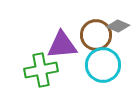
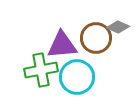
gray diamond: moved 1 px down
brown circle: moved 3 px down
cyan circle: moved 26 px left, 12 px down
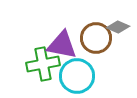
purple triangle: rotated 16 degrees clockwise
green cross: moved 2 px right, 6 px up
cyan circle: moved 1 px up
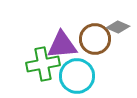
brown circle: moved 1 px left, 1 px down
purple triangle: rotated 16 degrees counterclockwise
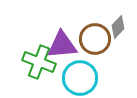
gray diamond: rotated 70 degrees counterclockwise
green cross: moved 4 px left, 2 px up; rotated 32 degrees clockwise
cyan circle: moved 3 px right, 2 px down
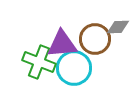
gray diamond: rotated 45 degrees clockwise
purple triangle: moved 1 px up
cyan circle: moved 6 px left, 10 px up
